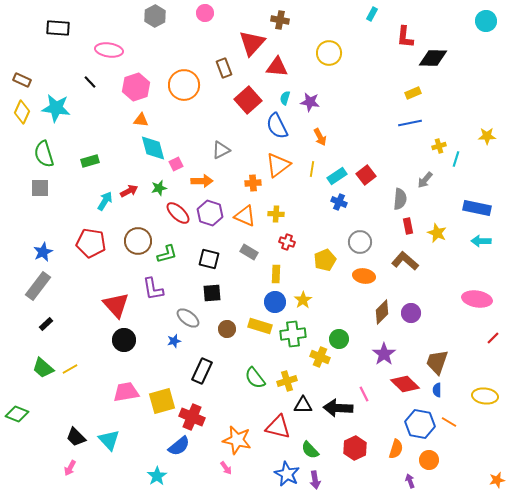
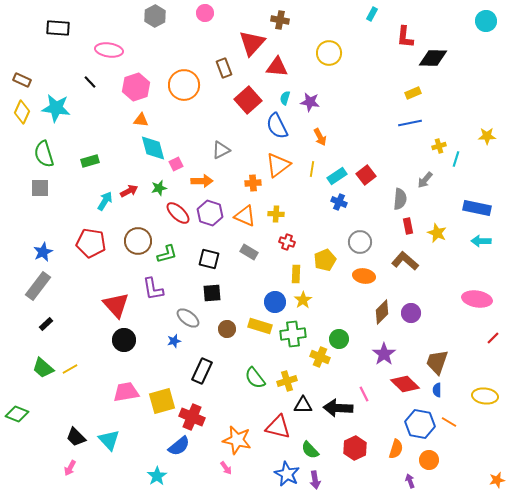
yellow rectangle at (276, 274): moved 20 px right
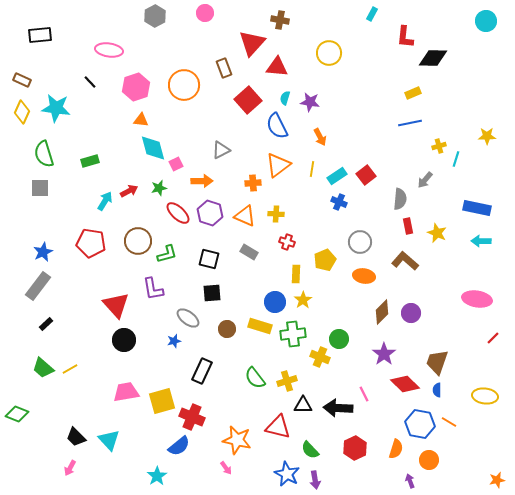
black rectangle at (58, 28): moved 18 px left, 7 px down; rotated 10 degrees counterclockwise
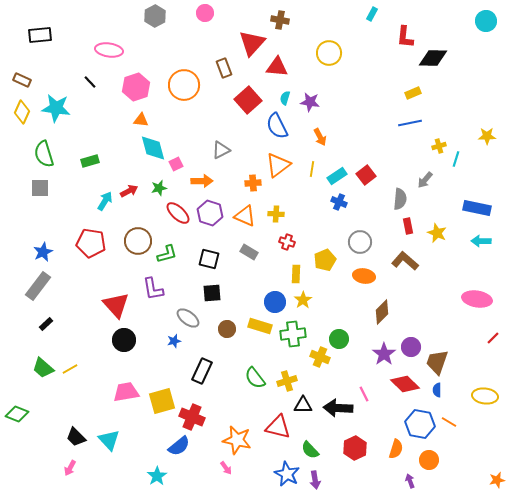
purple circle at (411, 313): moved 34 px down
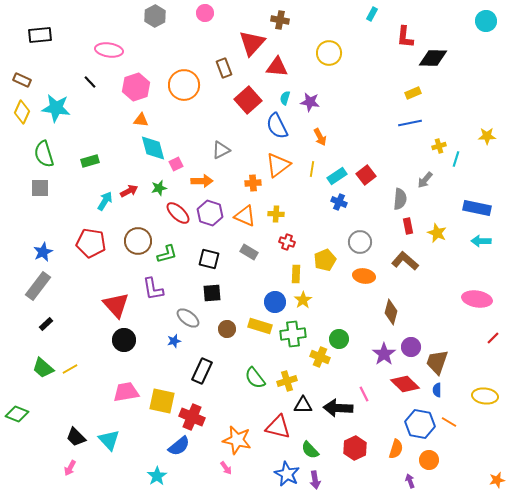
brown diamond at (382, 312): moved 9 px right; rotated 30 degrees counterclockwise
yellow square at (162, 401): rotated 28 degrees clockwise
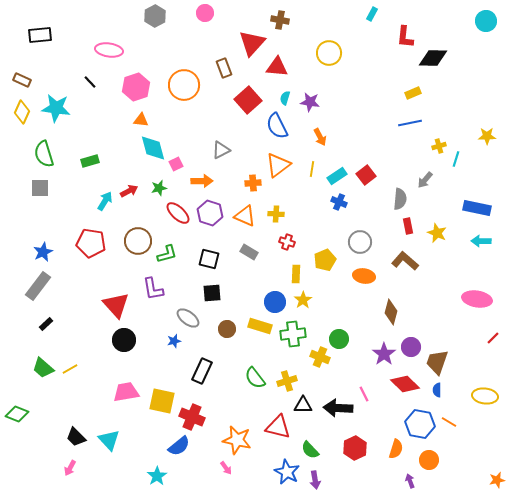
blue star at (287, 474): moved 2 px up
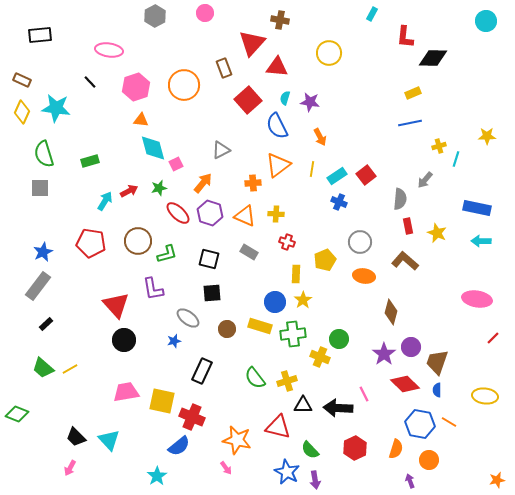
orange arrow at (202, 181): moved 1 px right, 2 px down; rotated 50 degrees counterclockwise
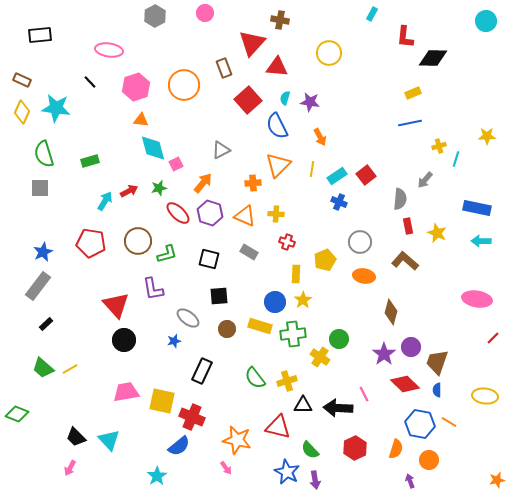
orange triangle at (278, 165): rotated 8 degrees counterclockwise
black square at (212, 293): moved 7 px right, 3 px down
yellow cross at (320, 357): rotated 12 degrees clockwise
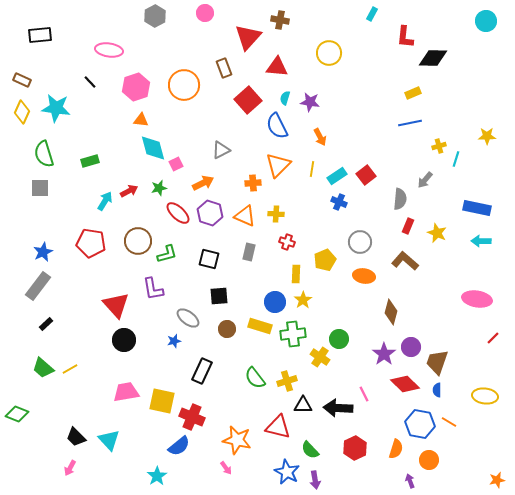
red triangle at (252, 43): moved 4 px left, 6 px up
orange arrow at (203, 183): rotated 25 degrees clockwise
red rectangle at (408, 226): rotated 35 degrees clockwise
gray rectangle at (249, 252): rotated 72 degrees clockwise
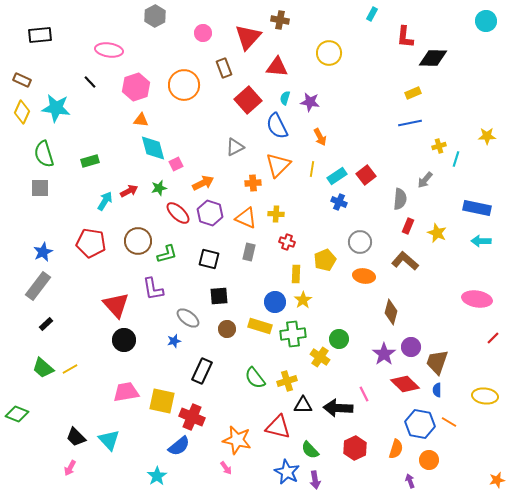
pink circle at (205, 13): moved 2 px left, 20 px down
gray triangle at (221, 150): moved 14 px right, 3 px up
orange triangle at (245, 216): moved 1 px right, 2 px down
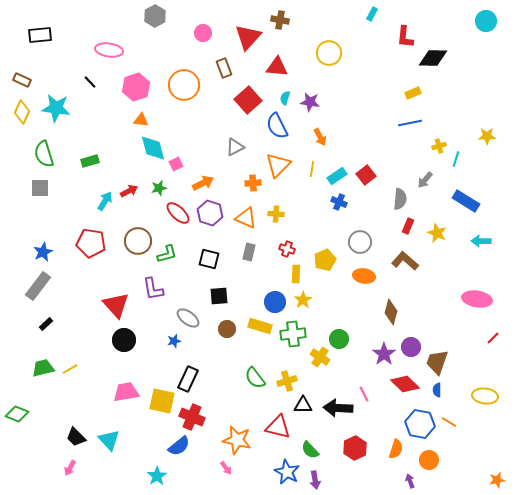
blue rectangle at (477, 208): moved 11 px left, 7 px up; rotated 20 degrees clockwise
red cross at (287, 242): moved 7 px down
green trapezoid at (43, 368): rotated 125 degrees clockwise
black rectangle at (202, 371): moved 14 px left, 8 px down
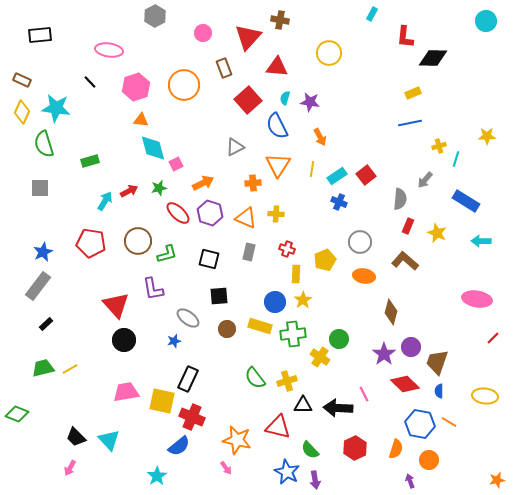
green semicircle at (44, 154): moved 10 px up
orange triangle at (278, 165): rotated 12 degrees counterclockwise
blue semicircle at (437, 390): moved 2 px right, 1 px down
